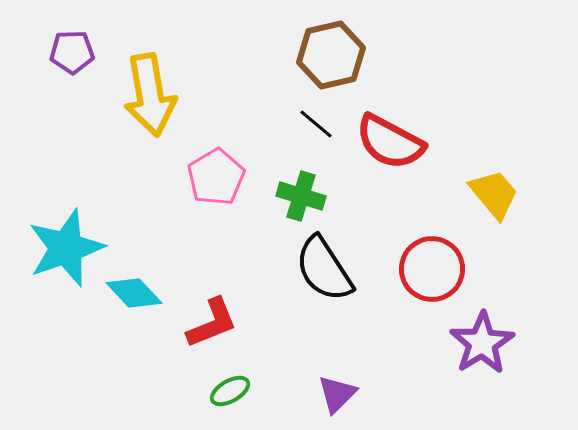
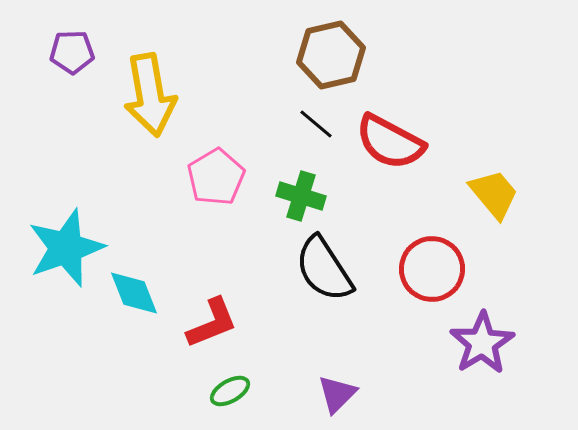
cyan diamond: rotated 22 degrees clockwise
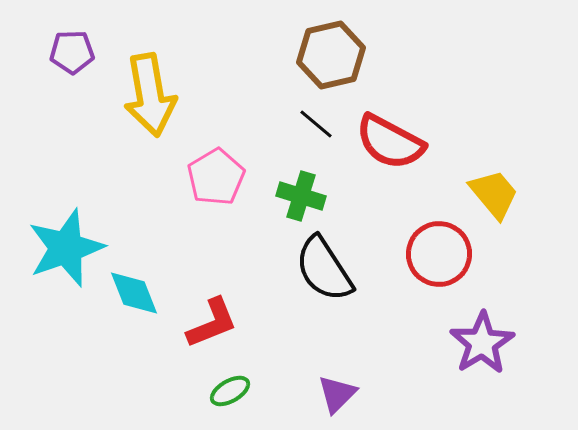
red circle: moved 7 px right, 15 px up
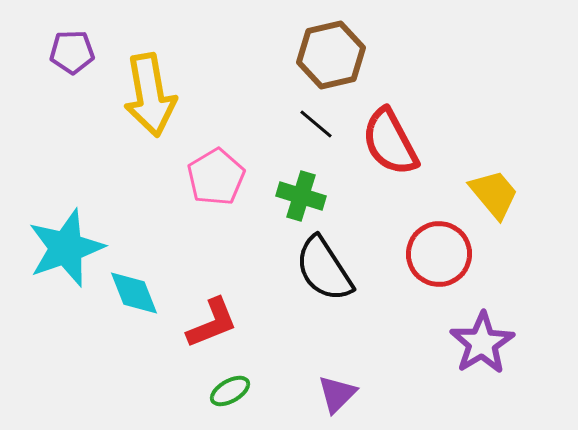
red semicircle: rotated 34 degrees clockwise
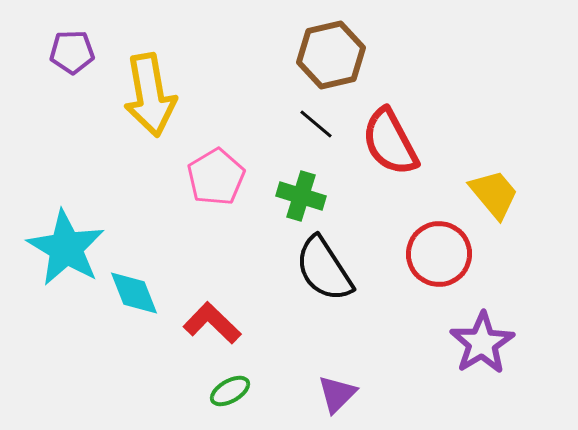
cyan star: rotated 22 degrees counterclockwise
red L-shape: rotated 114 degrees counterclockwise
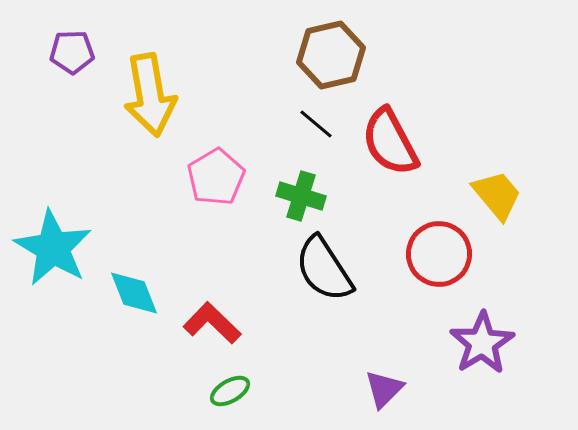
yellow trapezoid: moved 3 px right, 1 px down
cyan star: moved 13 px left
purple triangle: moved 47 px right, 5 px up
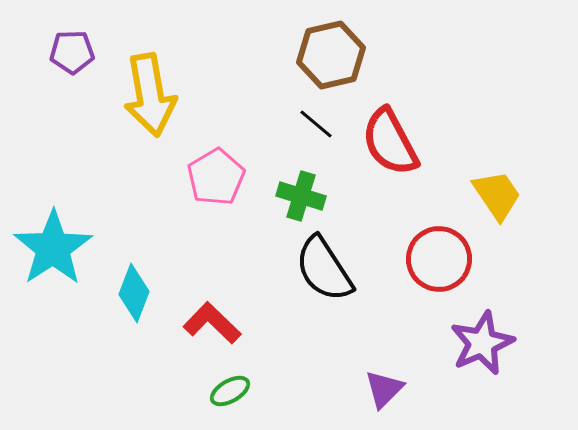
yellow trapezoid: rotated 6 degrees clockwise
cyan star: rotated 8 degrees clockwise
red circle: moved 5 px down
cyan diamond: rotated 42 degrees clockwise
purple star: rotated 8 degrees clockwise
